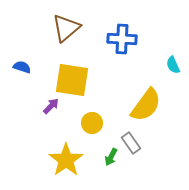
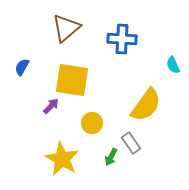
blue semicircle: rotated 78 degrees counterclockwise
yellow star: moved 4 px left, 1 px up; rotated 8 degrees counterclockwise
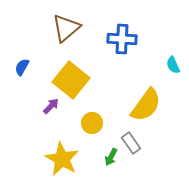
yellow square: moved 1 px left; rotated 30 degrees clockwise
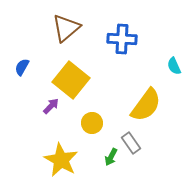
cyan semicircle: moved 1 px right, 1 px down
yellow star: moved 1 px left, 1 px down
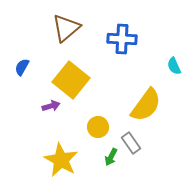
purple arrow: rotated 30 degrees clockwise
yellow circle: moved 6 px right, 4 px down
